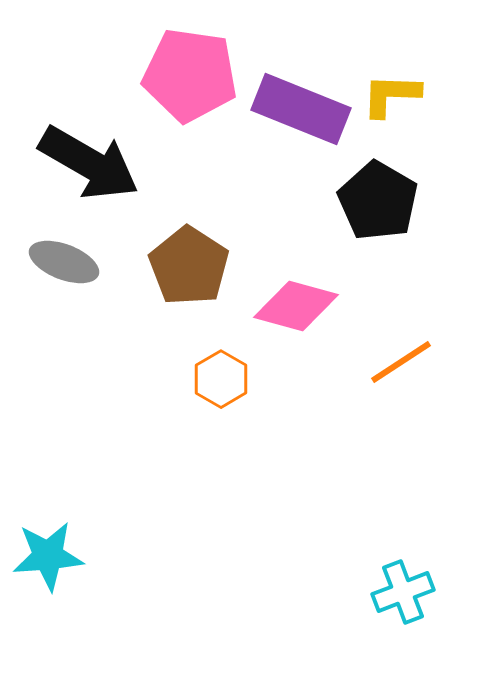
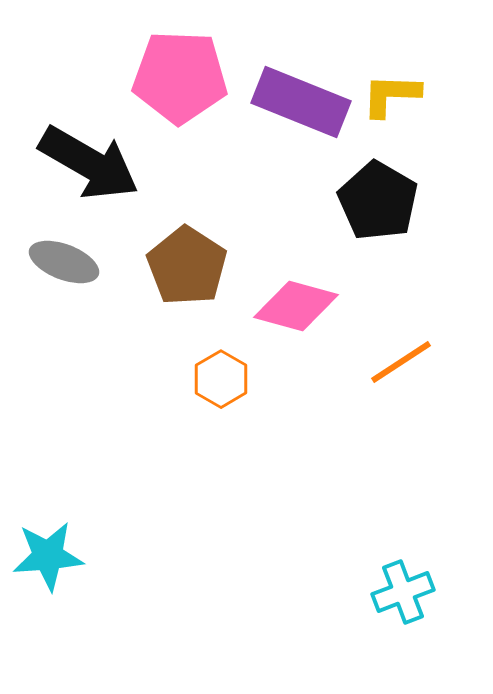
pink pentagon: moved 10 px left, 2 px down; rotated 6 degrees counterclockwise
purple rectangle: moved 7 px up
brown pentagon: moved 2 px left
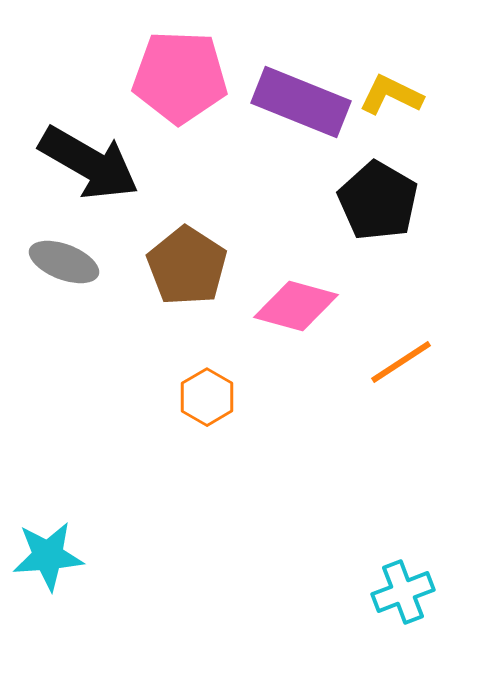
yellow L-shape: rotated 24 degrees clockwise
orange hexagon: moved 14 px left, 18 px down
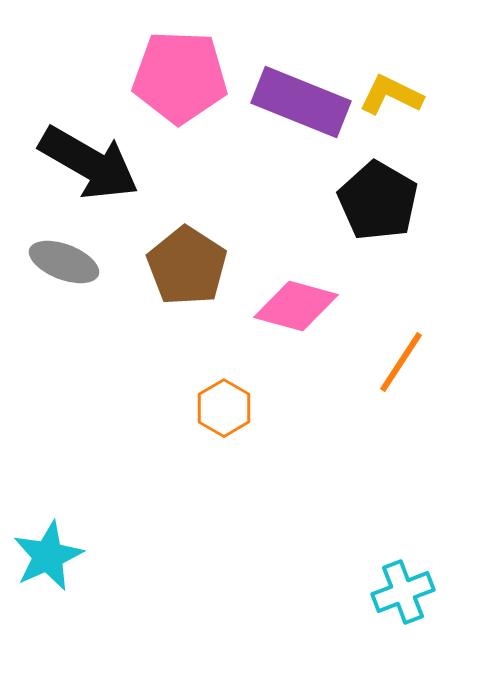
orange line: rotated 24 degrees counterclockwise
orange hexagon: moved 17 px right, 11 px down
cyan star: rotated 20 degrees counterclockwise
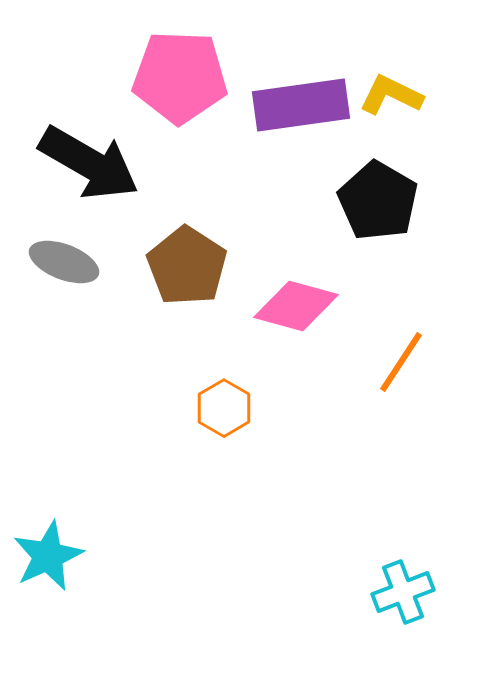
purple rectangle: moved 3 px down; rotated 30 degrees counterclockwise
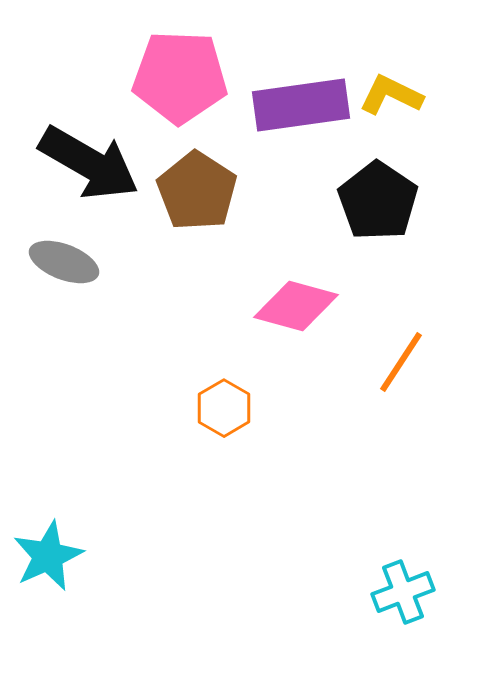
black pentagon: rotated 4 degrees clockwise
brown pentagon: moved 10 px right, 75 px up
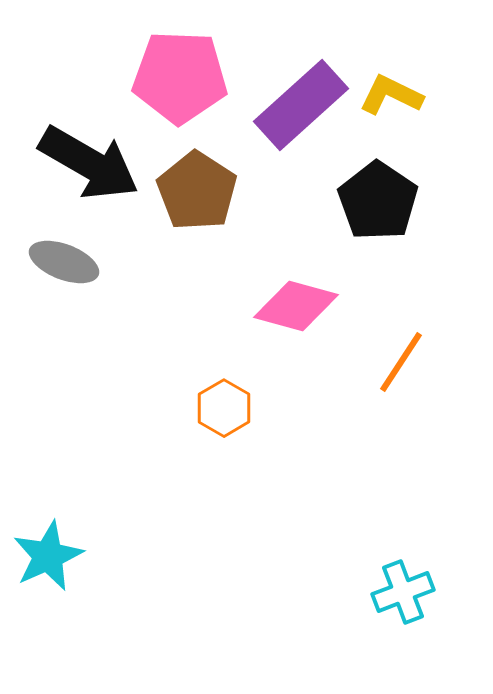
purple rectangle: rotated 34 degrees counterclockwise
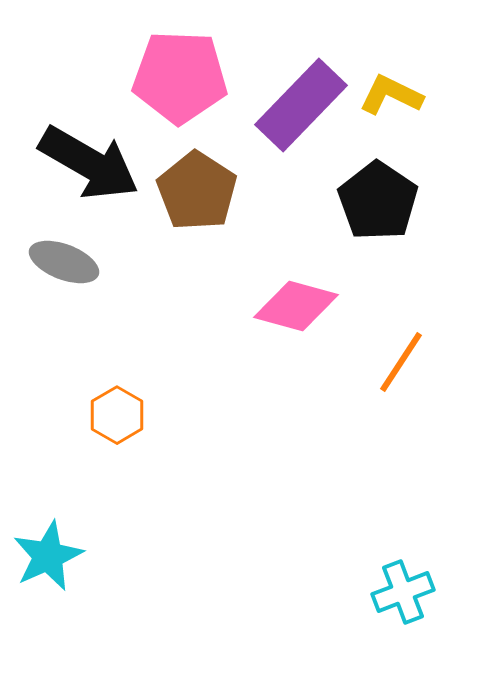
purple rectangle: rotated 4 degrees counterclockwise
orange hexagon: moved 107 px left, 7 px down
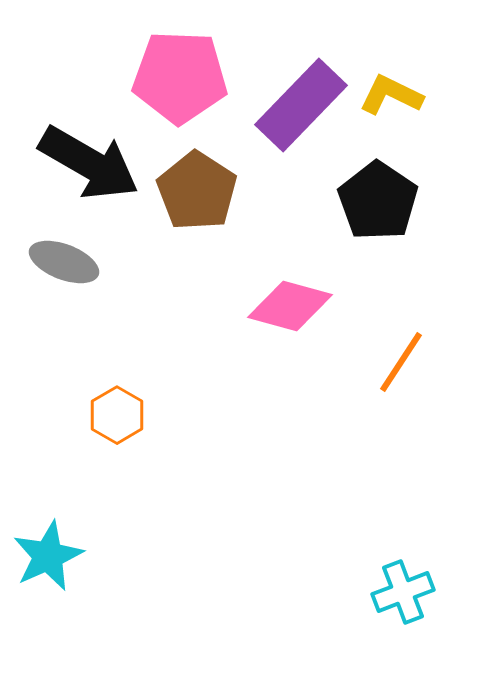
pink diamond: moved 6 px left
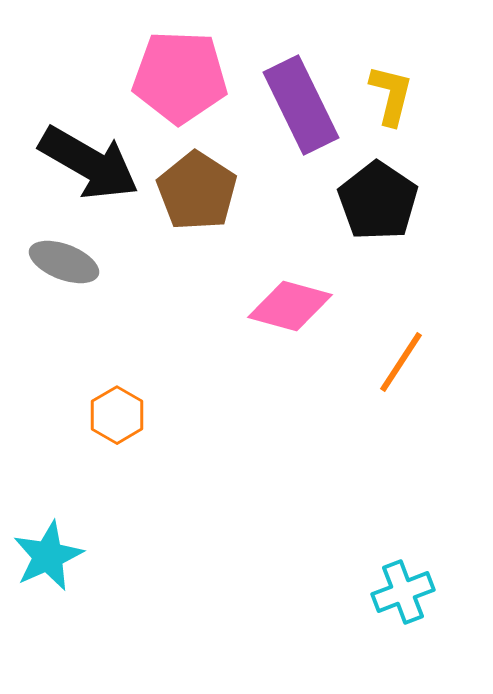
yellow L-shape: rotated 78 degrees clockwise
purple rectangle: rotated 70 degrees counterclockwise
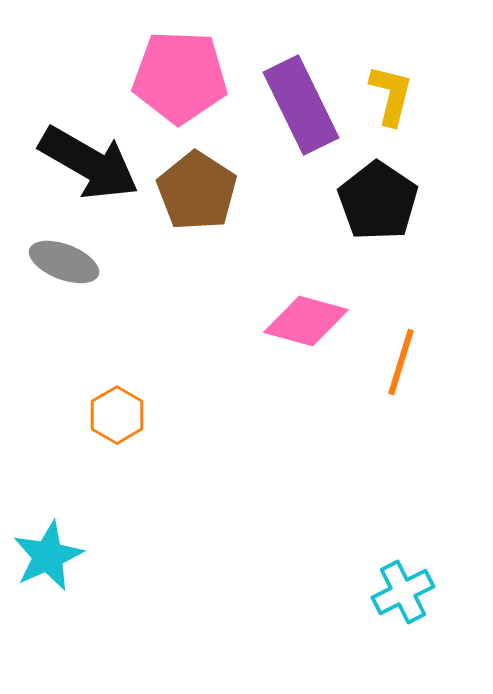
pink diamond: moved 16 px right, 15 px down
orange line: rotated 16 degrees counterclockwise
cyan cross: rotated 6 degrees counterclockwise
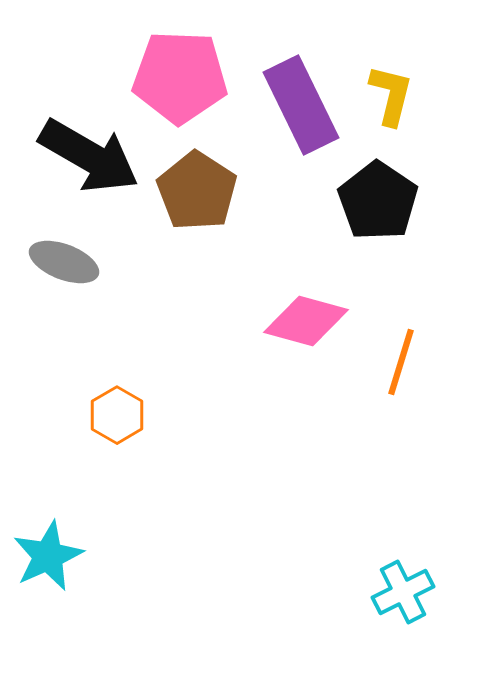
black arrow: moved 7 px up
